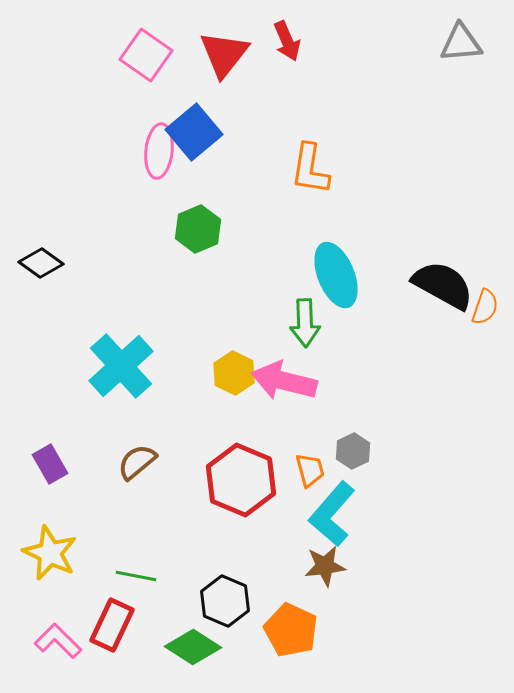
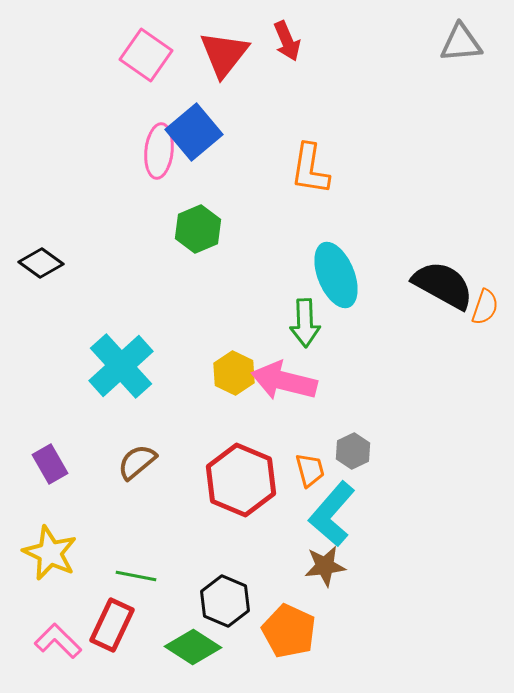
orange pentagon: moved 2 px left, 1 px down
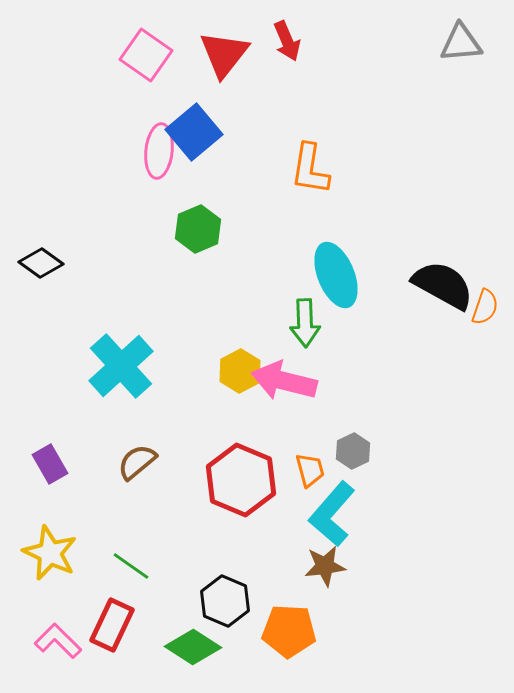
yellow hexagon: moved 6 px right, 2 px up; rotated 6 degrees clockwise
green line: moved 5 px left, 10 px up; rotated 24 degrees clockwise
orange pentagon: rotated 22 degrees counterclockwise
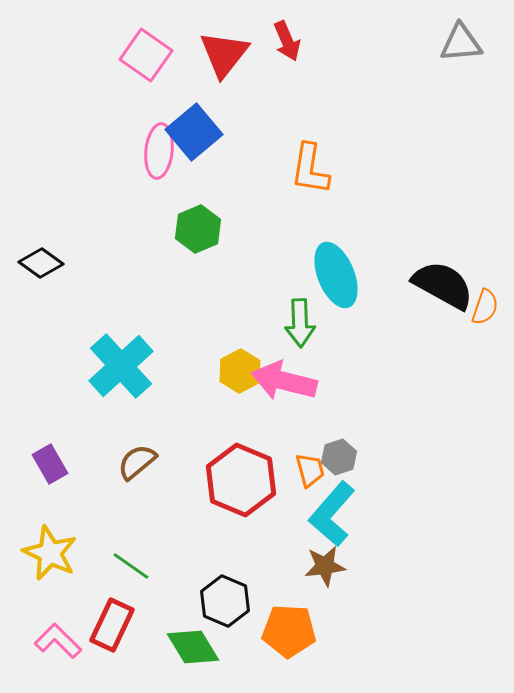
green arrow: moved 5 px left
gray hexagon: moved 14 px left, 6 px down; rotated 8 degrees clockwise
green diamond: rotated 26 degrees clockwise
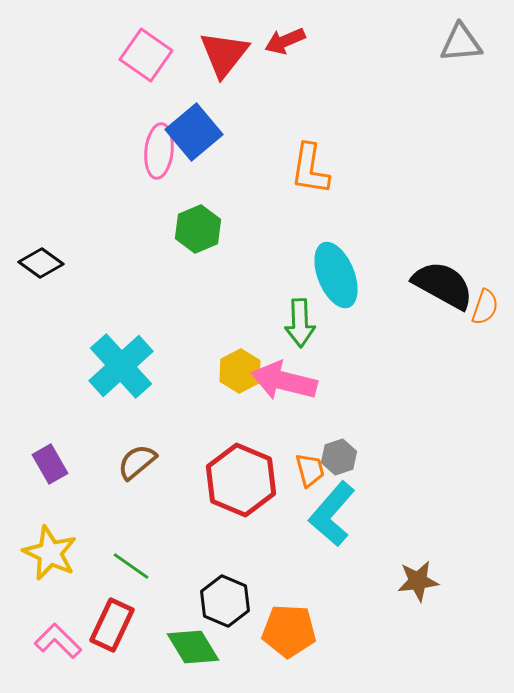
red arrow: moved 2 px left; rotated 90 degrees clockwise
brown star: moved 93 px right, 15 px down
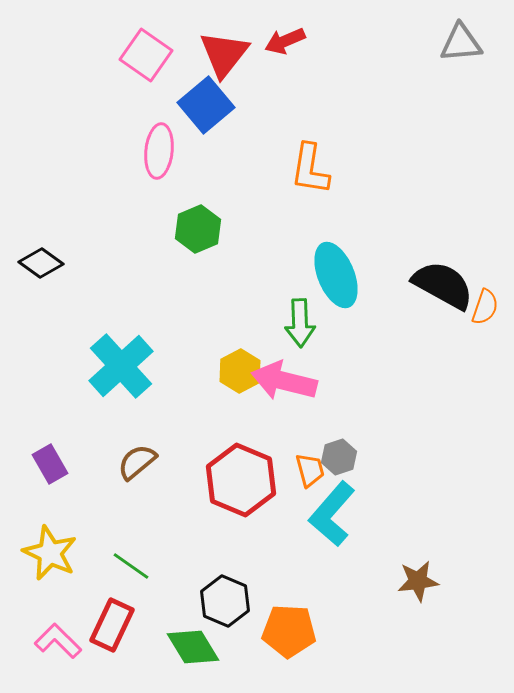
blue square: moved 12 px right, 27 px up
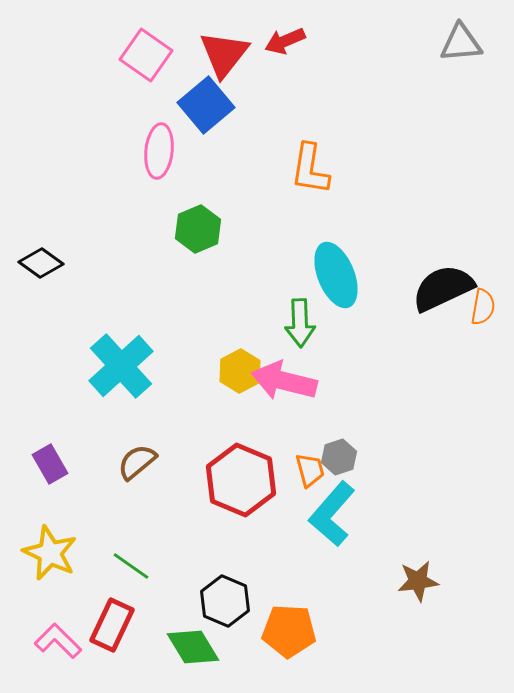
black semicircle: moved 3 px down; rotated 54 degrees counterclockwise
orange semicircle: moved 2 px left; rotated 9 degrees counterclockwise
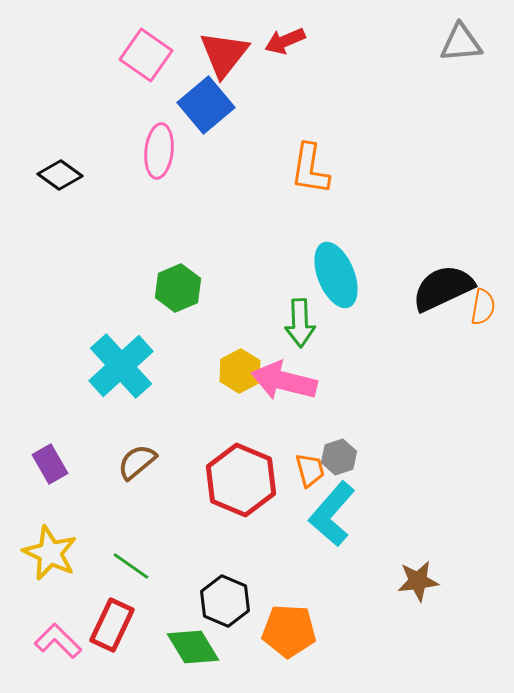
green hexagon: moved 20 px left, 59 px down
black diamond: moved 19 px right, 88 px up
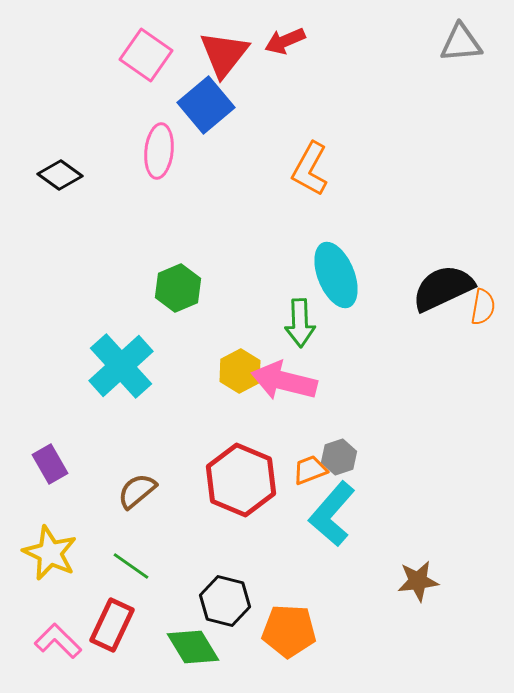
orange L-shape: rotated 20 degrees clockwise
brown semicircle: moved 29 px down
orange trapezoid: rotated 96 degrees counterclockwise
black hexagon: rotated 9 degrees counterclockwise
